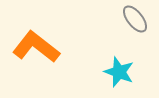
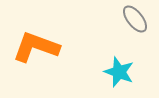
orange L-shape: rotated 18 degrees counterclockwise
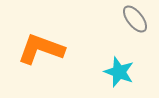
orange L-shape: moved 5 px right, 2 px down
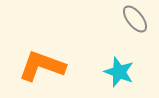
orange L-shape: moved 1 px right, 17 px down
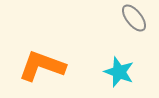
gray ellipse: moved 1 px left, 1 px up
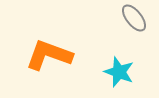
orange L-shape: moved 7 px right, 11 px up
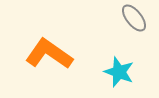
orange L-shape: moved 1 px up; rotated 15 degrees clockwise
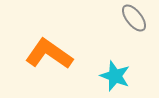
cyan star: moved 4 px left, 4 px down
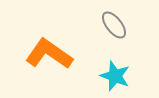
gray ellipse: moved 20 px left, 7 px down
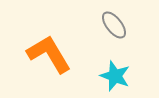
orange L-shape: rotated 24 degrees clockwise
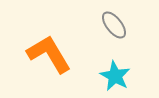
cyan star: rotated 8 degrees clockwise
